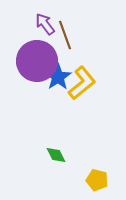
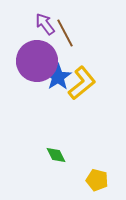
brown line: moved 2 px up; rotated 8 degrees counterclockwise
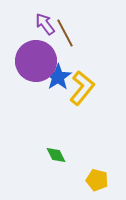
purple circle: moved 1 px left
yellow L-shape: moved 5 px down; rotated 12 degrees counterclockwise
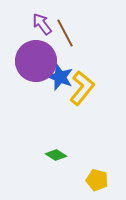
purple arrow: moved 3 px left
blue star: moved 2 px right; rotated 16 degrees counterclockwise
green diamond: rotated 30 degrees counterclockwise
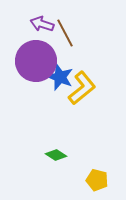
purple arrow: rotated 35 degrees counterclockwise
yellow L-shape: rotated 12 degrees clockwise
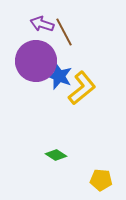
brown line: moved 1 px left, 1 px up
blue star: moved 1 px left, 1 px up
yellow pentagon: moved 4 px right; rotated 10 degrees counterclockwise
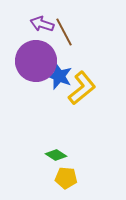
yellow pentagon: moved 35 px left, 2 px up
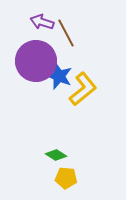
purple arrow: moved 2 px up
brown line: moved 2 px right, 1 px down
yellow L-shape: moved 1 px right, 1 px down
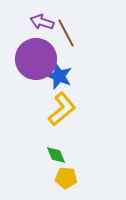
purple circle: moved 2 px up
yellow L-shape: moved 21 px left, 20 px down
green diamond: rotated 35 degrees clockwise
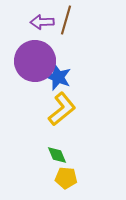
purple arrow: rotated 20 degrees counterclockwise
brown line: moved 13 px up; rotated 44 degrees clockwise
purple circle: moved 1 px left, 2 px down
blue star: moved 1 px left, 1 px down
green diamond: moved 1 px right
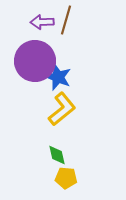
green diamond: rotated 10 degrees clockwise
